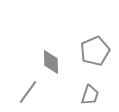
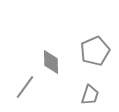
gray line: moved 3 px left, 5 px up
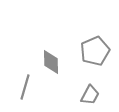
gray line: rotated 20 degrees counterclockwise
gray trapezoid: rotated 10 degrees clockwise
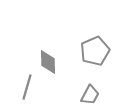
gray diamond: moved 3 px left
gray line: moved 2 px right
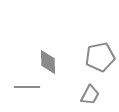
gray pentagon: moved 5 px right, 6 px down; rotated 12 degrees clockwise
gray line: rotated 75 degrees clockwise
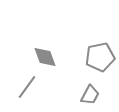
gray diamond: moved 3 px left, 5 px up; rotated 20 degrees counterclockwise
gray line: rotated 55 degrees counterclockwise
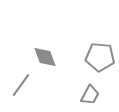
gray pentagon: rotated 16 degrees clockwise
gray line: moved 6 px left, 2 px up
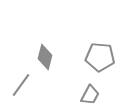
gray diamond: rotated 35 degrees clockwise
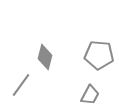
gray pentagon: moved 1 px left, 2 px up
